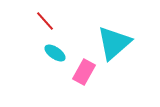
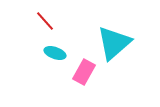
cyan ellipse: rotated 15 degrees counterclockwise
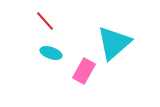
cyan ellipse: moved 4 px left
pink rectangle: moved 1 px up
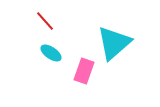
cyan ellipse: rotated 15 degrees clockwise
pink rectangle: rotated 10 degrees counterclockwise
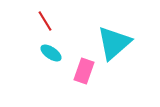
red line: rotated 10 degrees clockwise
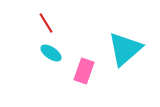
red line: moved 1 px right, 2 px down
cyan triangle: moved 11 px right, 6 px down
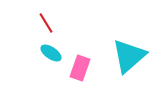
cyan triangle: moved 4 px right, 7 px down
pink rectangle: moved 4 px left, 3 px up
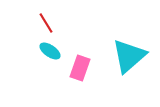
cyan ellipse: moved 1 px left, 2 px up
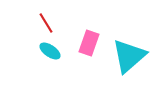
pink rectangle: moved 9 px right, 25 px up
